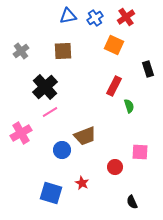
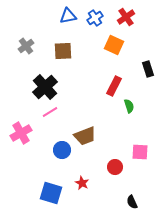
gray cross: moved 5 px right, 5 px up
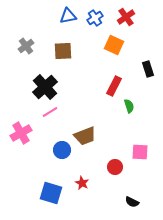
black semicircle: rotated 40 degrees counterclockwise
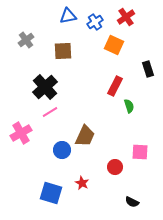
blue cross: moved 4 px down
gray cross: moved 6 px up
red rectangle: moved 1 px right
brown trapezoid: rotated 45 degrees counterclockwise
